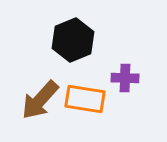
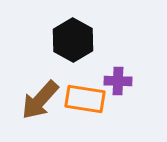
black hexagon: rotated 9 degrees counterclockwise
purple cross: moved 7 px left, 3 px down
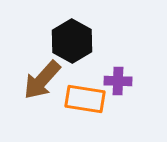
black hexagon: moved 1 px left, 1 px down
brown arrow: moved 2 px right, 20 px up
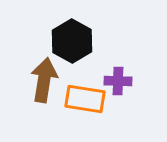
brown arrow: moved 2 px right; rotated 147 degrees clockwise
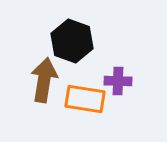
black hexagon: rotated 9 degrees counterclockwise
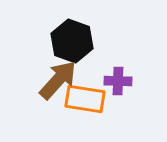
brown arrow: moved 14 px right; rotated 33 degrees clockwise
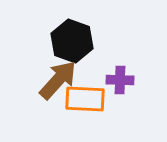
purple cross: moved 2 px right, 1 px up
orange rectangle: rotated 6 degrees counterclockwise
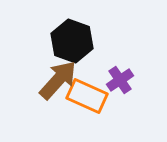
purple cross: rotated 36 degrees counterclockwise
orange rectangle: moved 2 px right, 3 px up; rotated 21 degrees clockwise
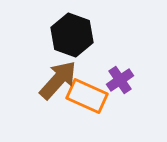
black hexagon: moved 6 px up
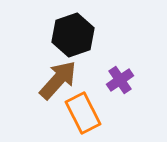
black hexagon: moved 1 px right; rotated 21 degrees clockwise
orange rectangle: moved 4 px left, 17 px down; rotated 39 degrees clockwise
